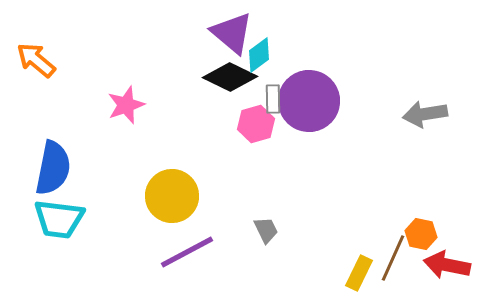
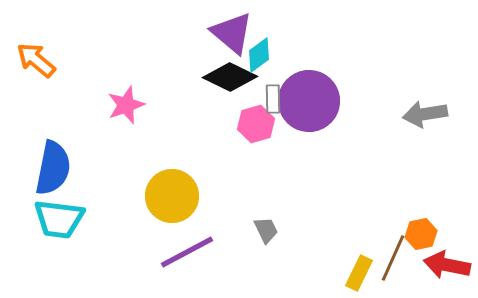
orange hexagon: rotated 24 degrees counterclockwise
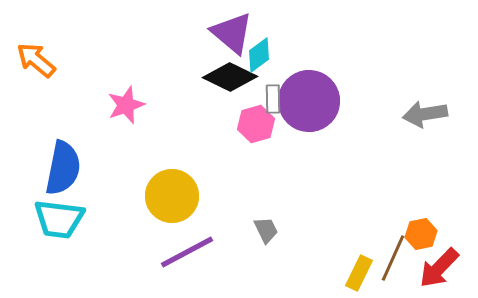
blue semicircle: moved 10 px right
red arrow: moved 8 px left, 3 px down; rotated 57 degrees counterclockwise
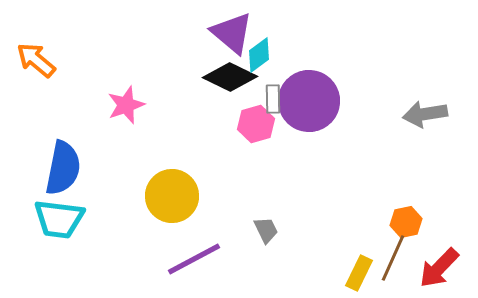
orange hexagon: moved 15 px left, 12 px up
purple line: moved 7 px right, 7 px down
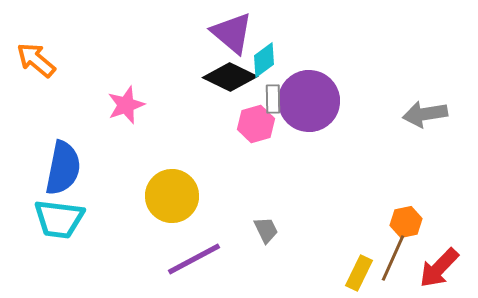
cyan diamond: moved 5 px right, 5 px down
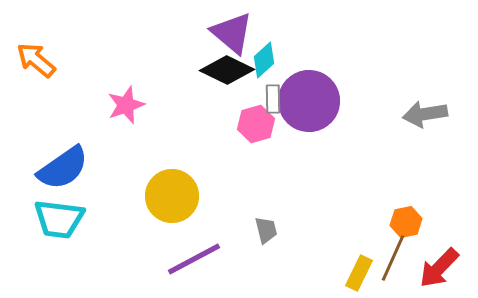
cyan diamond: rotated 6 degrees counterclockwise
black diamond: moved 3 px left, 7 px up
blue semicircle: rotated 44 degrees clockwise
gray trapezoid: rotated 12 degrees clockwise
